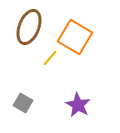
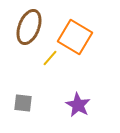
gray square: rotated 24 degrees counterclockwise
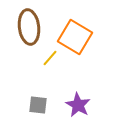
brown ellipse: rotated 28 degrees counterclockwise
gray square: moved 15 px right, 2 px down
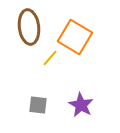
purple star: moved 3 px right
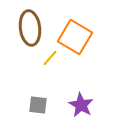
brown ellipse: moved 1 px right, 1 px down
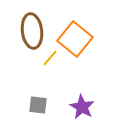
brown ellipse: moved 2 px right, 3 px down
orange square: moved 2 px down; rotated 8 degrees clockwise
purple star: moved 1 px right, 2 px down
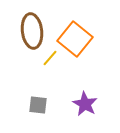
purple star: moved 3 px right, 3 px up
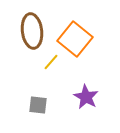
yellow line: moved 1 px right, 4 px down
purple star: moved 1 px right, 7 px up
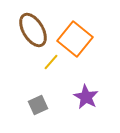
brown ellipse: moved 1 px right, 1 px up; rotated 24 degrees counterclockwise
gray square: rotated 30 degrees counterclockwise
